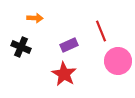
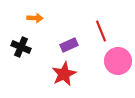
red star: rotated 15 degrees clockwise
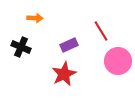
red line: rotated 10 degrees counterclockwise
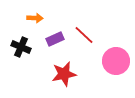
red line: moved 17 px left, 4 px down; rotated 15 degrees counterclockwise
purple rectangle: moved 14 px left, 6 px up
pink circle: moved 2 px left
red star: rotated 15 degrees clockwise
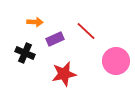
orange arrow: moved 4 px down
red line: moved 2 px right, 4 px up
black cross: moved 4 px right, 6 px down
